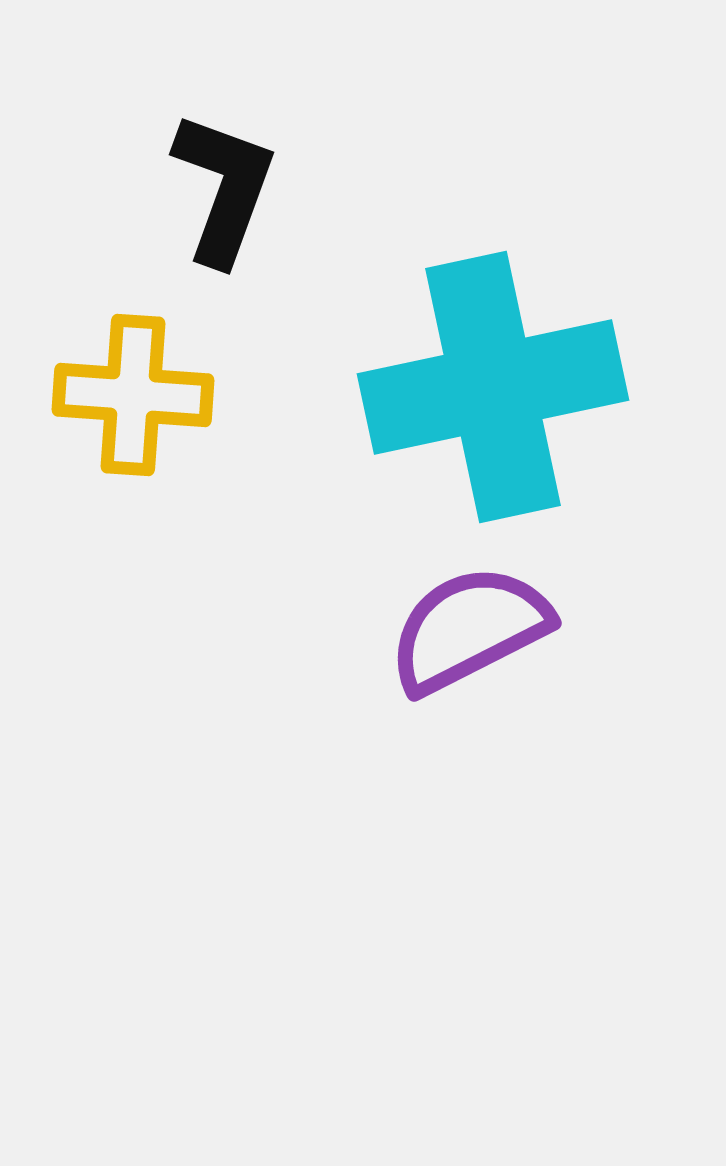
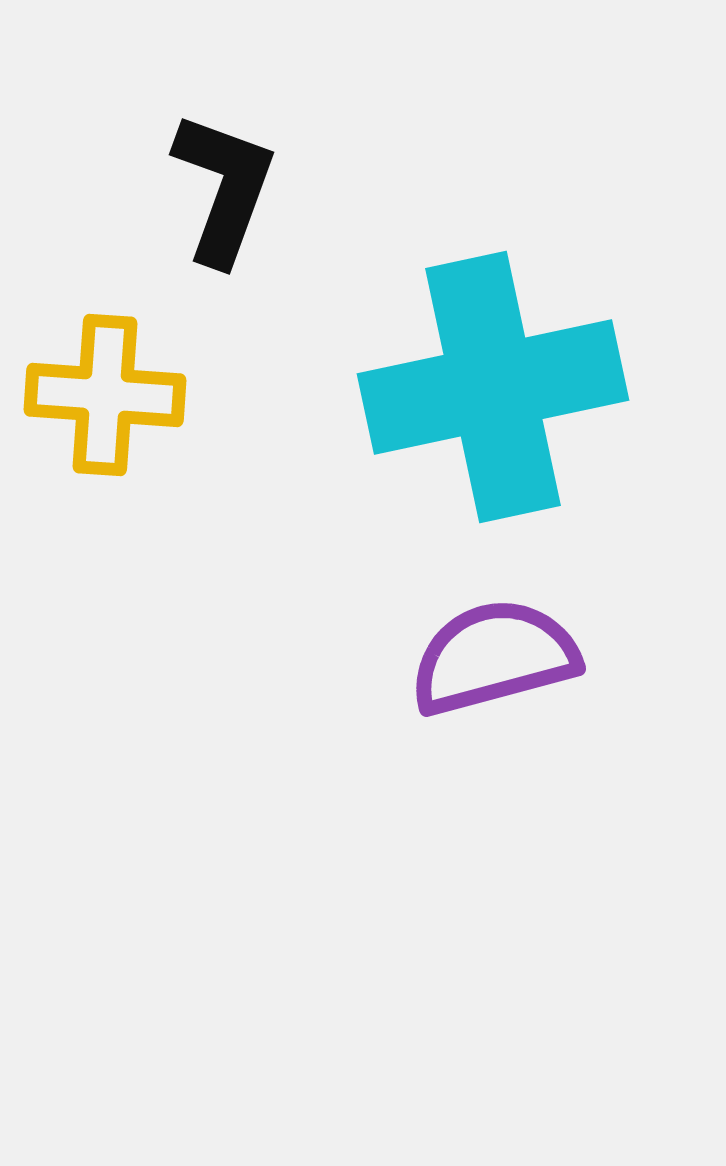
yellow cross: moved 28 px left
purple semicircle: moved 25 px right, 28 px down; rotated 12 degrees clockwise
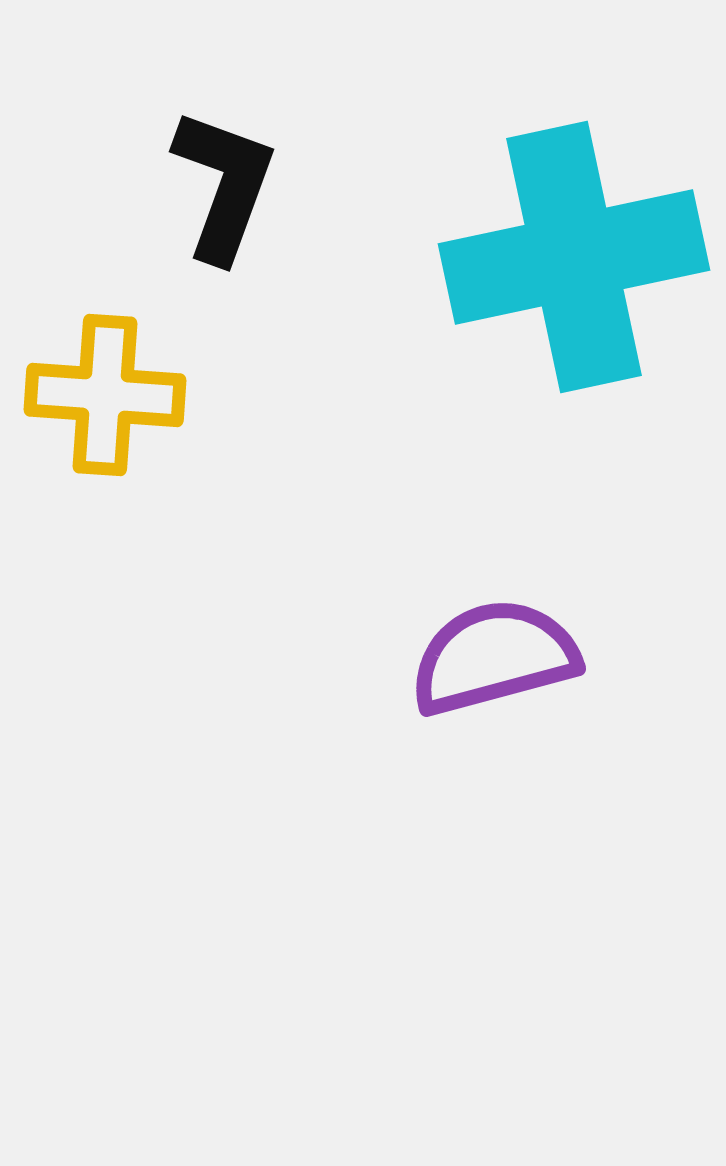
black L-shape: moved 3 px up
cyan cross: moved 81 px right, 130 px up
